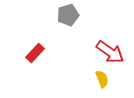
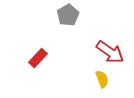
gray pentagon: rotated 15 degrees counterclockwise
red rectangle: moved 3 px right, 5 px down
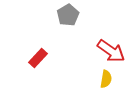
red arrow: moved 1 px right, 1 px up
yellow semicircle: moved 4 px right; rotated 30 degrees clockwise
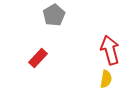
gray pentagon: moved 14 px left
red arrow: moved 1 px left, 1 px up; rotated 140 degrees counterclockwise
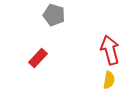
gray pentagon: rotated 25 degrees counterclockwise
yellow semicircle: moved 3 px right, 1 px down
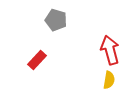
gray pentagon: moved 2 px right, 5 px down
red rectangle: moved 1 px left, 2 px down
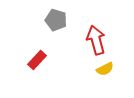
red arrow: moved 14 px left, 10 px up
yellow semicircle: moved 4 px left, 11 px up; rotated 54 degrees clockwise
